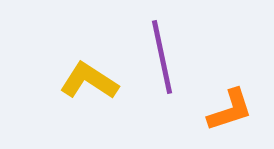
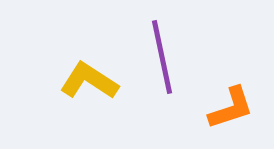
orange L-shape: moved 1 px right, 2 px up
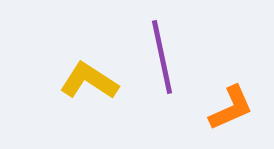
orange L-shape: rotated 6 degrees counterclockwise
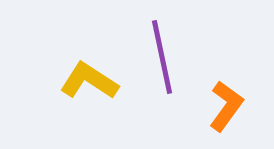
orange L-shape: moved 5 px left, 2 px up; rotated 30 degrees counterclockwise
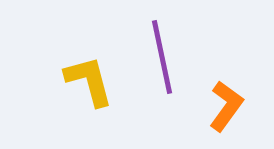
yellow L-shape: rotated 42 degrees clockwise
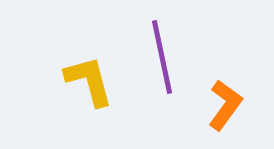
orange L-shape: moved 1 px left, 1 px up
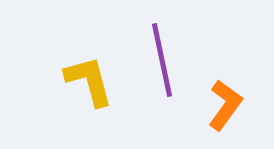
purple line: moved 3 px down
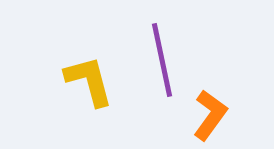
orange L-shape: moved 15 px left, 10 px down
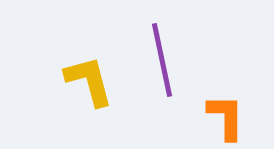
orange L-shape: moved 16 px right, 2 px down; rotated 36 degrees counterclockwise
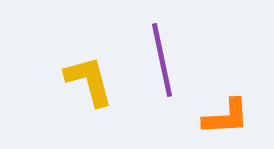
orange L-shape: rotated 87 degrees clockwise
